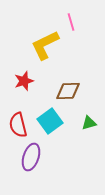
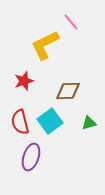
pink line: rotated 24 degrees counterclockwise
red semicircle: moved 2 px right, 3 px up
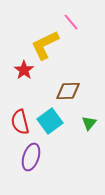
red star: moved 11 px up; rotated 18 degrees counterclockwise
green triangle: rotated 35 degrees counterclockwise
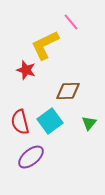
red star: moved 2 px right; rotated 18 degrees counterclockwise
purple ellipse: rotated 32 degrees clockwise
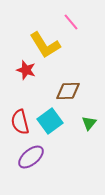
yellow L-shape: rotated 96 degrees counterclockwise
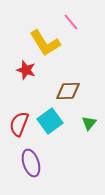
yellow L-shape: moved 2 px up
red semicircle: moved 1 px left, 2 px down; rotated 35 degrees clockwise
purple ellipse: moved 6 px down; rotated 68 degrees counterclockwise
